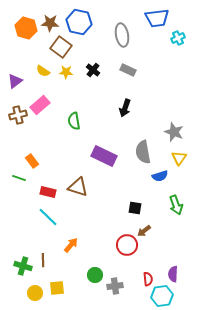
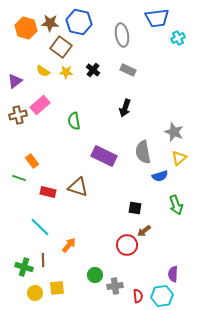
yellow triangle: rotated 14 degrees clockwise
cyan line: moved 8 px left, 10 px down
orange arrow: moved 2 px left
green cross: moved 1 px right, 1 px down
red semicircle: moved 10 px left, 17 px down
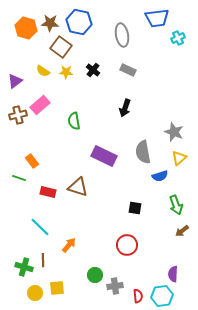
brown arrow: moved 38 px right
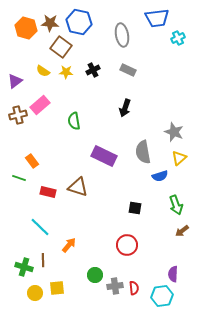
black cross: rotated 24 degrees clockwise
red semicircle: moved 4 px left, 8 px up
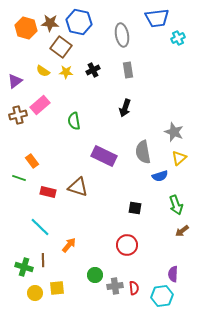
gray rectangle: rotated 56 degrees clockwise
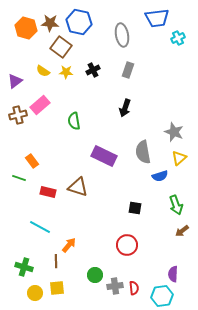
gray rectangle: rotated 28 degrees clockwise
cyan line: rotated 15 degrees counterclockwise
brown line: moved 13 px right, 1 px down
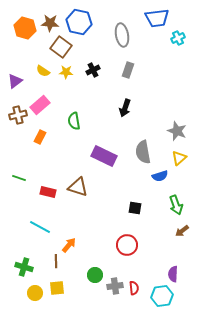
orange hexagon: moved 1 px left
gray star: moved 3 px right, 1 px up
orange rectangle: moved 8 px right, 24 px up; rotated 64 degrees clockwise
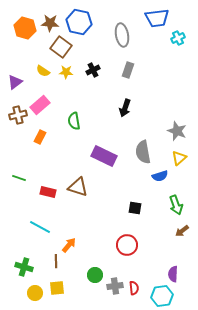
purple triangle: moved 1 px down
